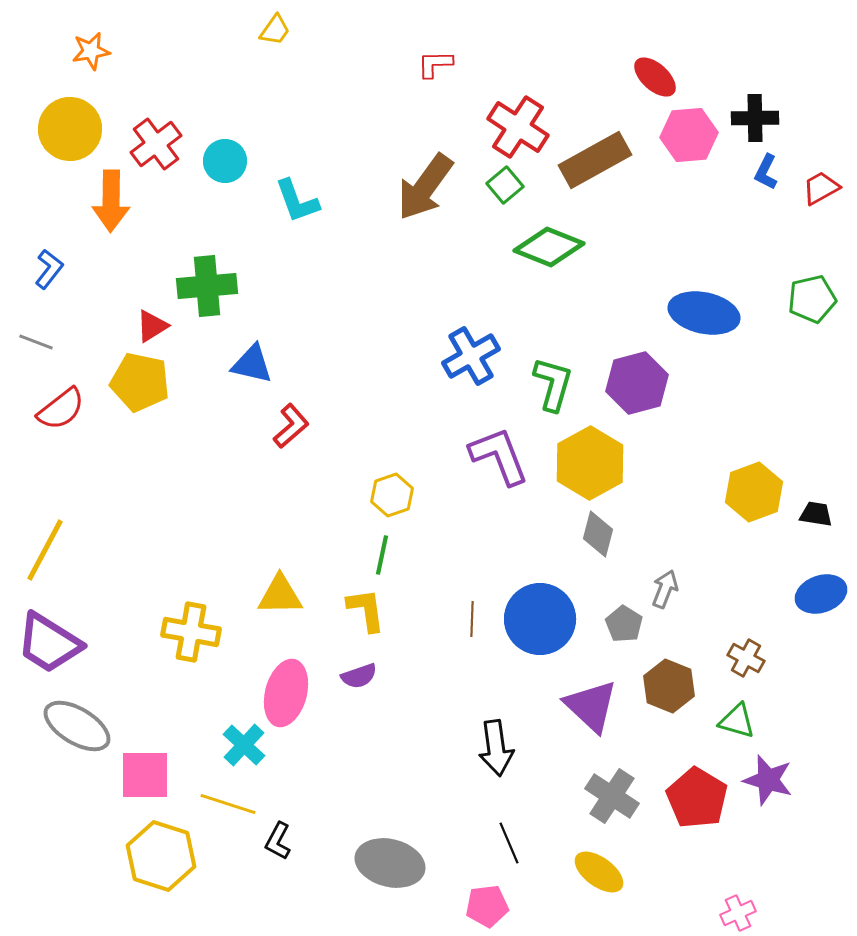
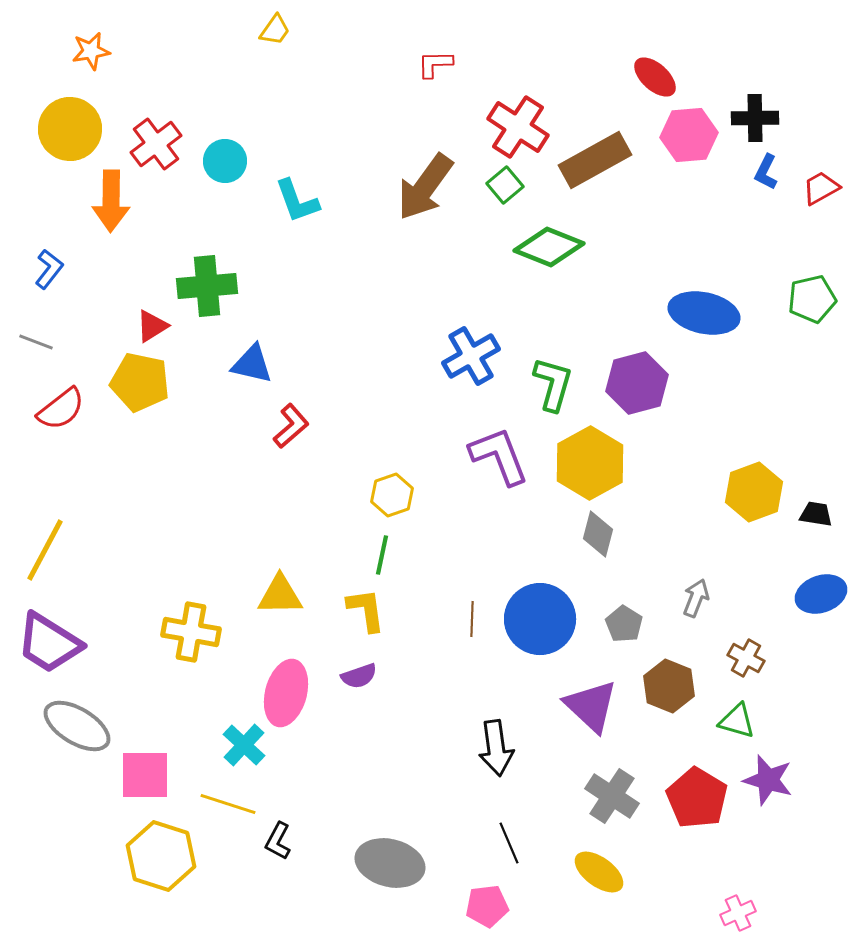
gray arrow at (665, 589): moved 31 px right, 9 px down
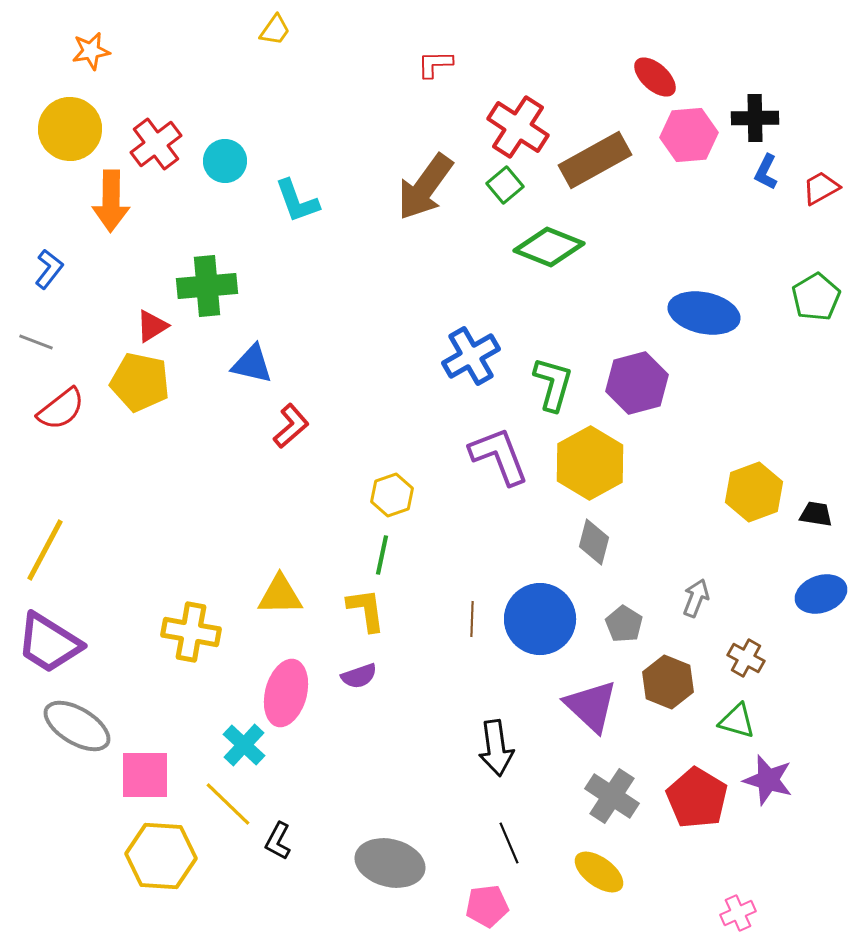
green pentagon at (812, 299): moved 4 px right, 2 px up; rotated 18 degrees counterclockwise
gray diamond at (598, 534): moved 4 px left, 8 px down
brown hexagon at (669, 686): moved 1 px left, 4 px up
yellow line at (228, 804): rotated 26 degrees clockwise
yellow hexagon at (161, 856): rotated 14 degrees counterclockwise
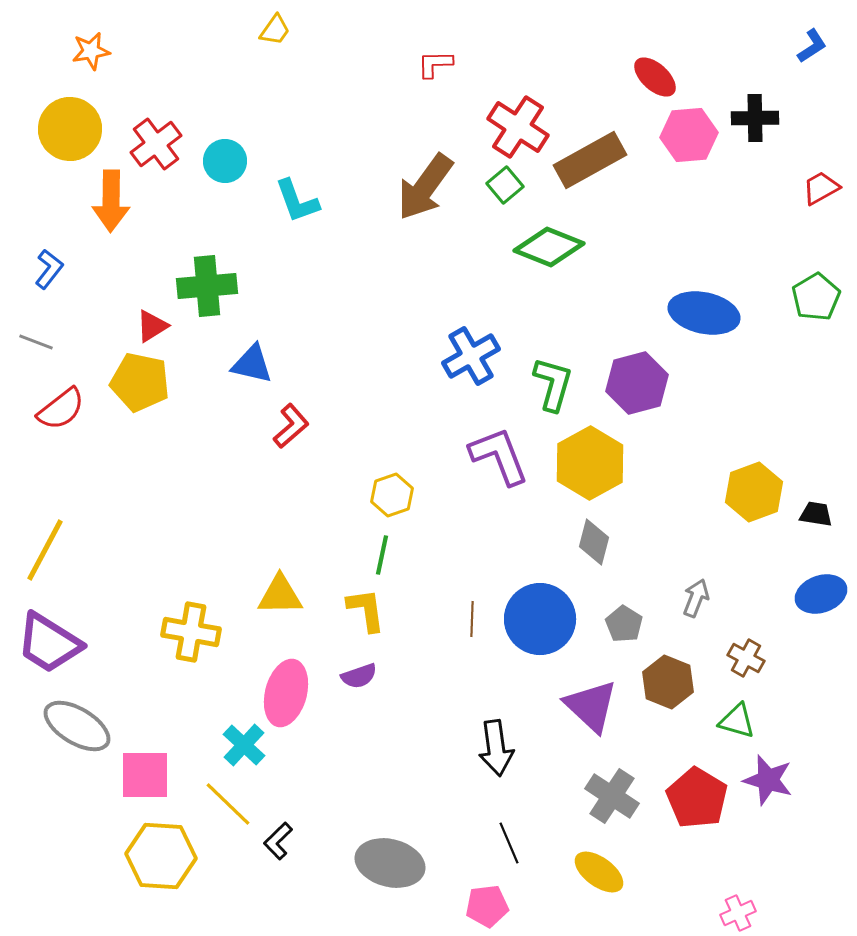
brown rectangle at (595, 160): moved 5 px left
blue L-shape at (766, 172): moved 46 px right, 126 px up; rotated 150 degrees counterclockwise
black L-shape at (278, 841): rotated 18 degrees clockwise
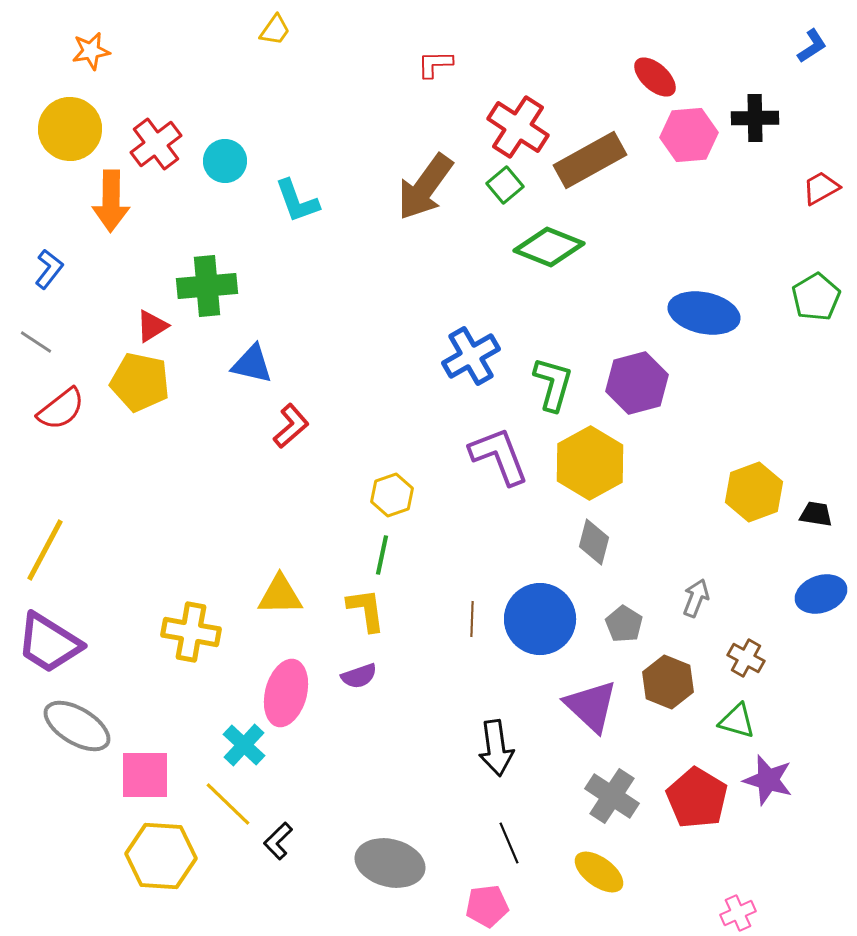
gray line at (36, 342): rotated 12 degrees clockwise
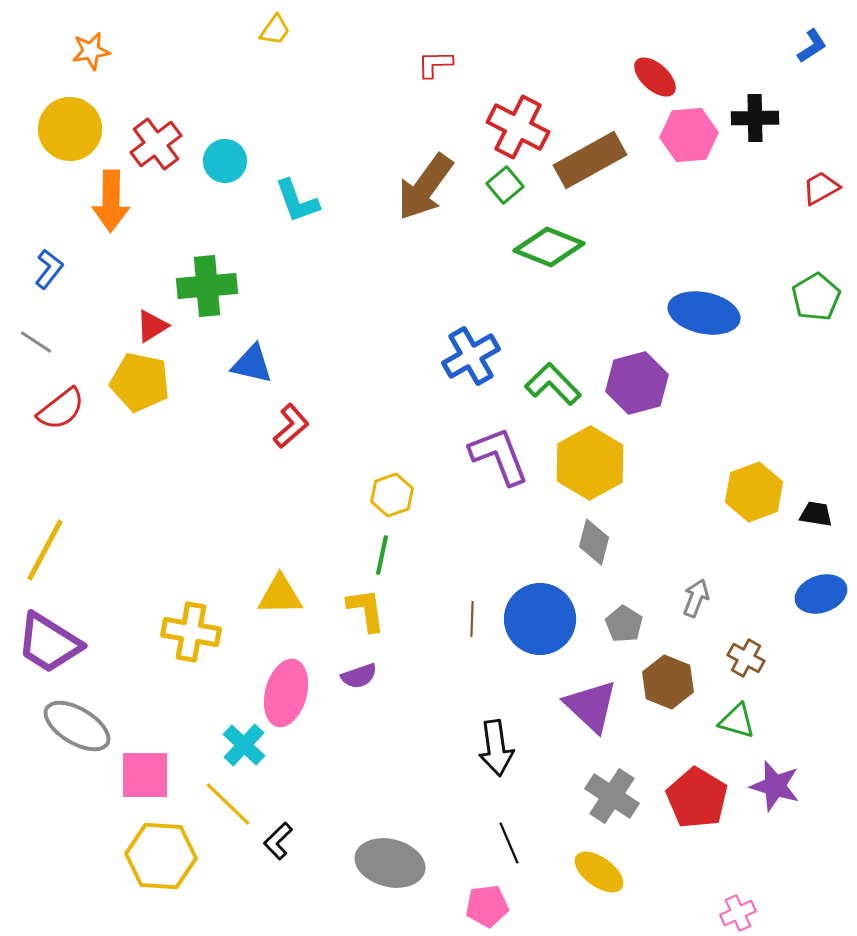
red cross at (518, 127): rotated 6 degrees counterclockwise
green L-shape at (553, 384): rotated 60 degrees counterclockwise
purple star at (768, 780): moved 7 px right, 6 px down
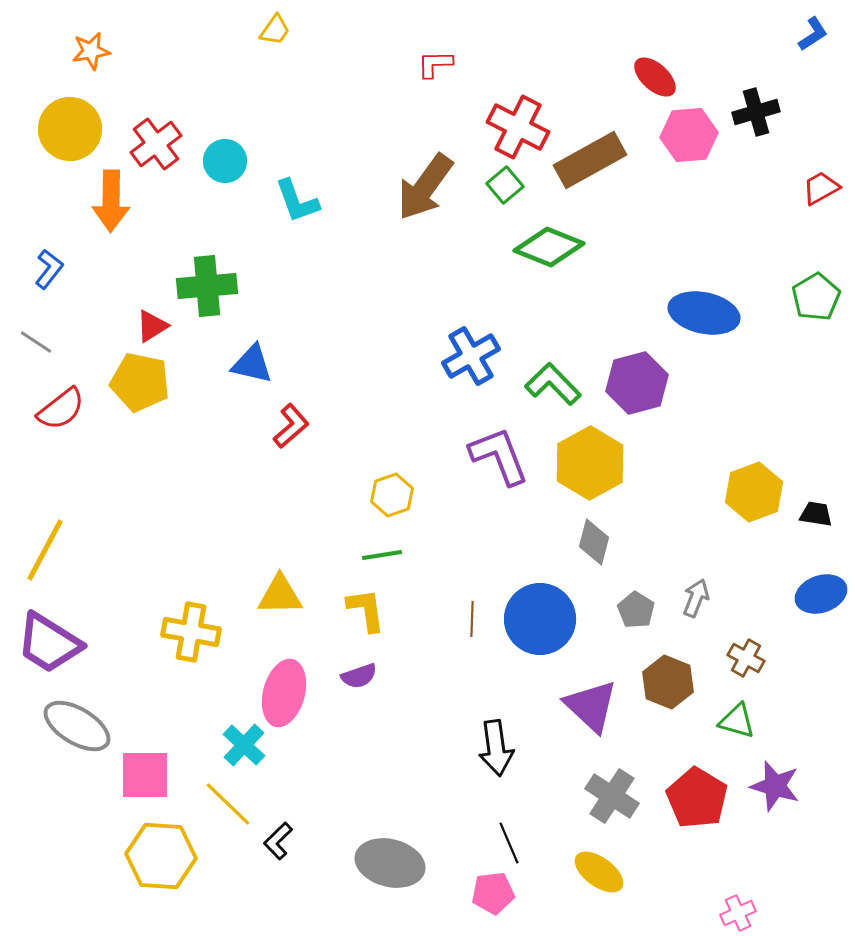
blue L-shape at (812, 46): moved 1 px right, 12 px up
black cross at (755, 118): moved 1 px right, 6 px up; rotated 15 degrees counterclockwise
green line at (382, 555): rotated 69 degrees clockwise
gray pentagon at (624, 624): moved 12 px right, 14 px up
pink ellipse at (286, 693): moved 2 px left
pink pentagon at (487, 906): moved 6 px right, 13 px up
